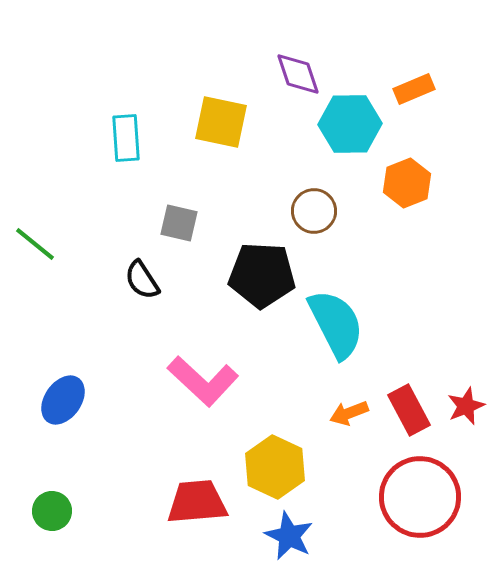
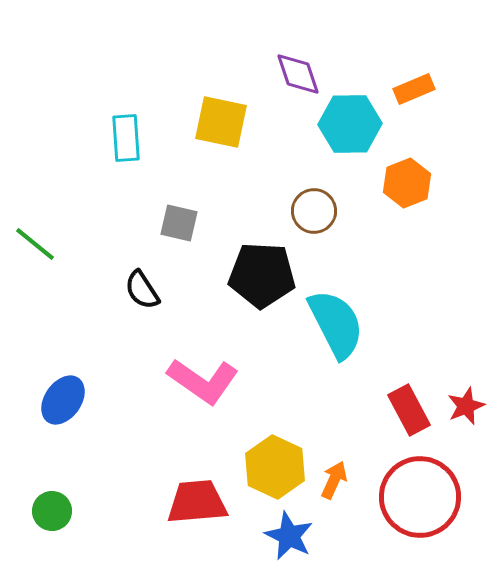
black semicircle: moved 10 px down
pink L-shape: rotated 8 degrees counterclockwise
orange arrow: moved 15 px left, 67 px down; rotated 135 degrees clockwise
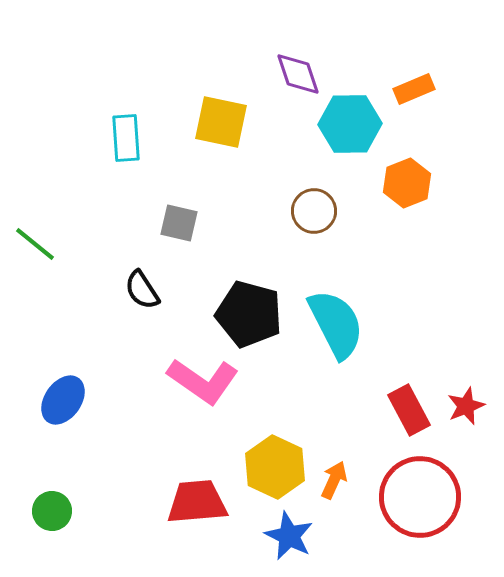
black pentagon: moved 13 px left, 39 px down; rotated 12 degrees clockwise
